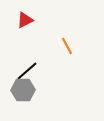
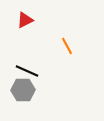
black line: rotated 65 degrees clockwise
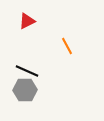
red triangle: moved 2 px right, 1 px down
gray hexagon: moved 2 px right
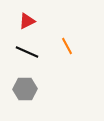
black line: moved 19 px up
gray hexagon: moved 1 px up
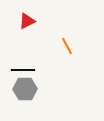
black line: moved 4 px left, 18 px down; rotated 25 degrees counterclockwise
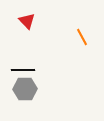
red triangle: rotated 48 degrees counterclockwise
orange line: moved 15 px right, 9 px up
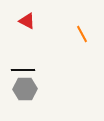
red triangle: rotated 18 degrees counterclockwise
orange line: moved 3 px up
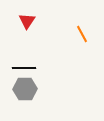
red triangle: rotated 36 degrees clockwise
black line: moved 1 px right, 2 px up
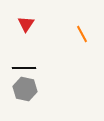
red triangle: moved 1 px left, 3 px down
gray hexagon: rotated 15 degrees clockwise
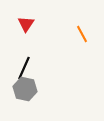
black line: rotated 65 degrees counterclockwise
